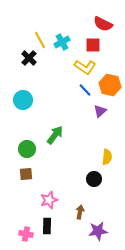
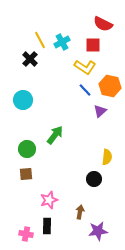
black cross: moved 1 px right, 1 px down
orange hexagon: moved 1 px down
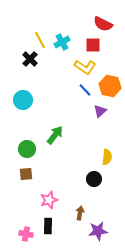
brown arrow: moved 1 px down
black rectangle: moved 1 px right
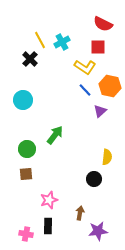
red square: moved 5 px right, 2 px down
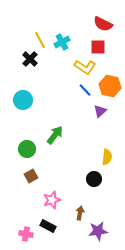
brown square: moved 5 px right, 2 px down; rotated 24 degrees counterclockwise
pink star: moved 3 px right
black rectangle: rotated 63 degrees counterclockwise
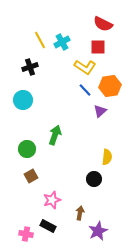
black cross: moved 8 px down; rotated 28 degrees clockwise
orange hexagon: rotated 20 degrees counterclockwise
green arrow: rotated 18 degrees counterclockwise
purple star: rotated 18 degrees counterclockwise
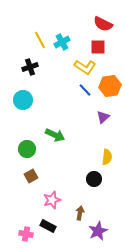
purple triangle: moved 3 px right, 6 px down
green arrow: rotated 96 degrees clockwise
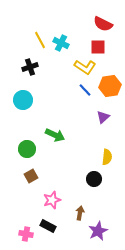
cyan cross: moved 1 px left, 1 px down; rotated 35 degrees counterclockwise
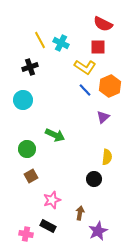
orange hexagon: rotated 15 degrees counterclockwise
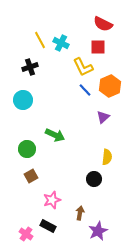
yellow L-shape: moved 2 px left; rotated 30 degrees clockwise
pink cross: rotated 24 degrees clockwise
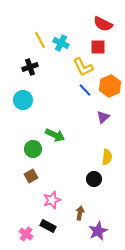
green circle: moved 6 px right
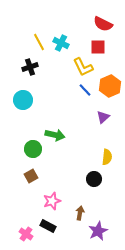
yellow line: moved 1 px left, 2 px down
green arrow: rotated 12 degrees counterclockwise
pink star: moved 1 px down
